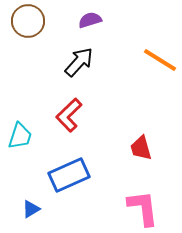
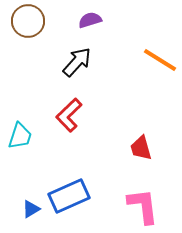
black arrow: moved 2 px left
blue rectangle: moved 21 px down
pink L-shape: moved 2 px up
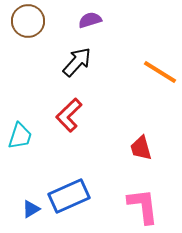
orange line: moved 12 px down
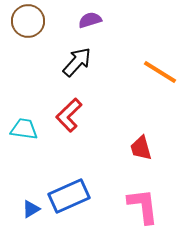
cyan trapezoid: moved 4 px right, 7 px up; rotated 100 degrees counterclockwise
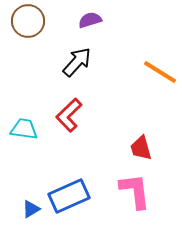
pink L-shape: moved 8 px left, 15 px up
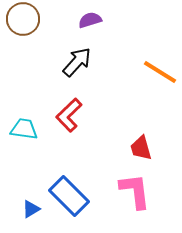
brown circle: moved 5 px left, 2 px up
blue rectangle: rotated 69 degrees clockwise
